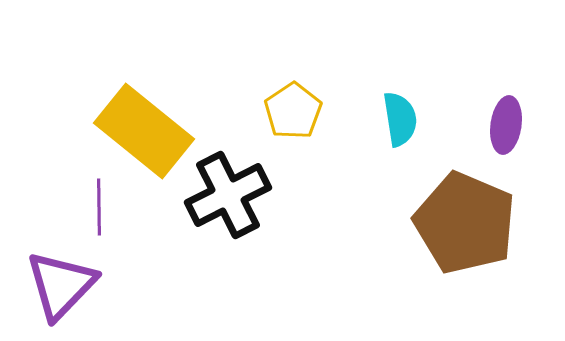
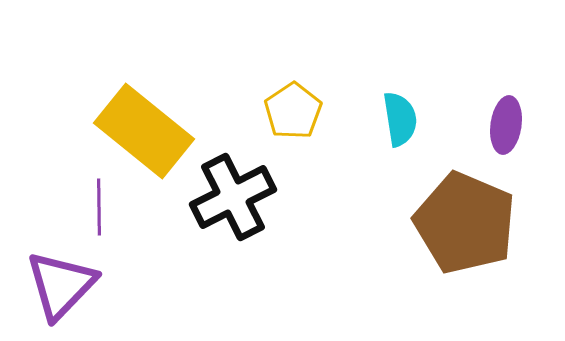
black cross: moved 5 px right, 2 px down
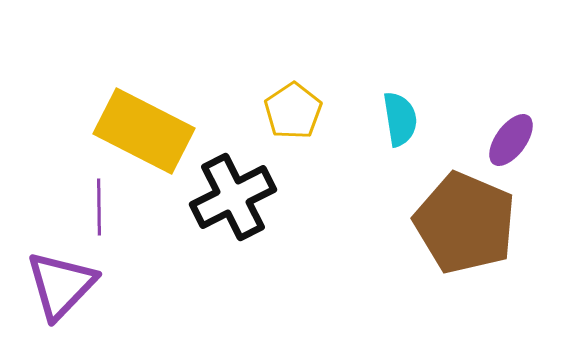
purple ellipse: moved 5 px right, 15 px down; rotated 28 degrees clockwise
yellow rectangle: rotated 12 degrees counterclockwise
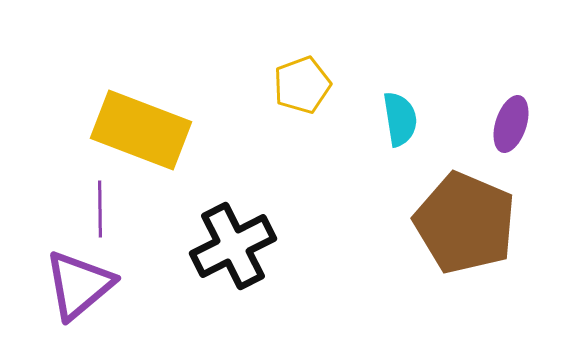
yellow pentagon: moved 9 px right, 26 px up; rotated 14 degrees clockwise
yellow rectangle: moved 3 px left, 1 px up; rotated 6 degrees counterclockwise
purple ellipse: moved 16 px up; rotated 18 degrees counterclockwise
black cross: moved 49 px down
purple line: moved 1 px right, 2 px down
purple triangle: moved 18 px right; rotated 6 degrees clockwise
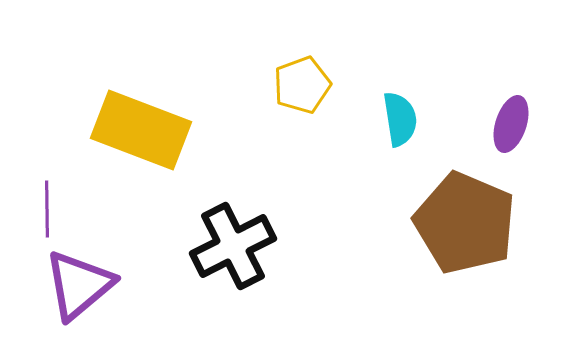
purple line: moved 53 px left
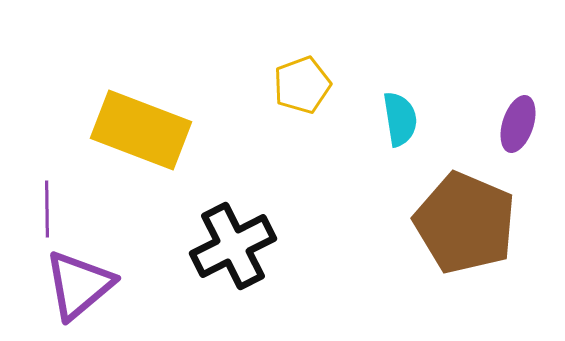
purple ellipse: moved 7 px right
